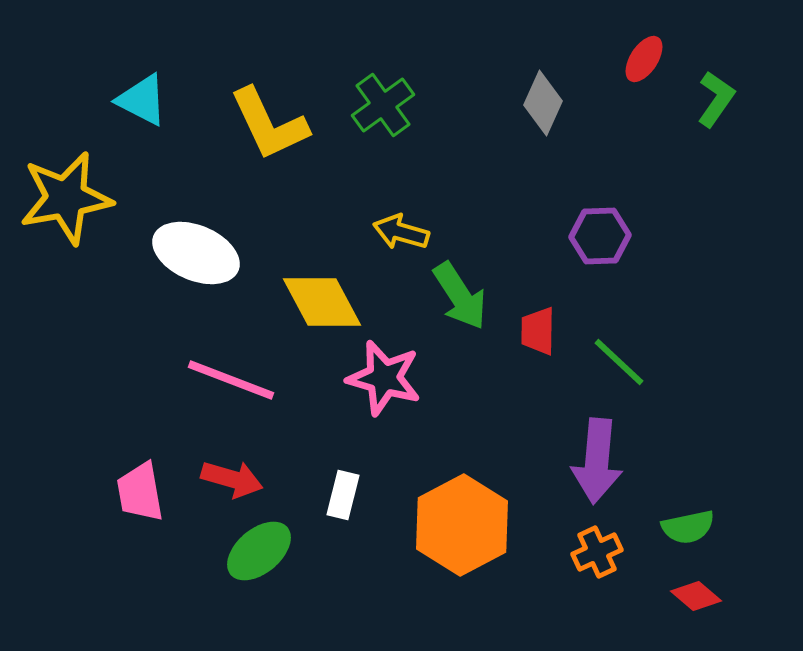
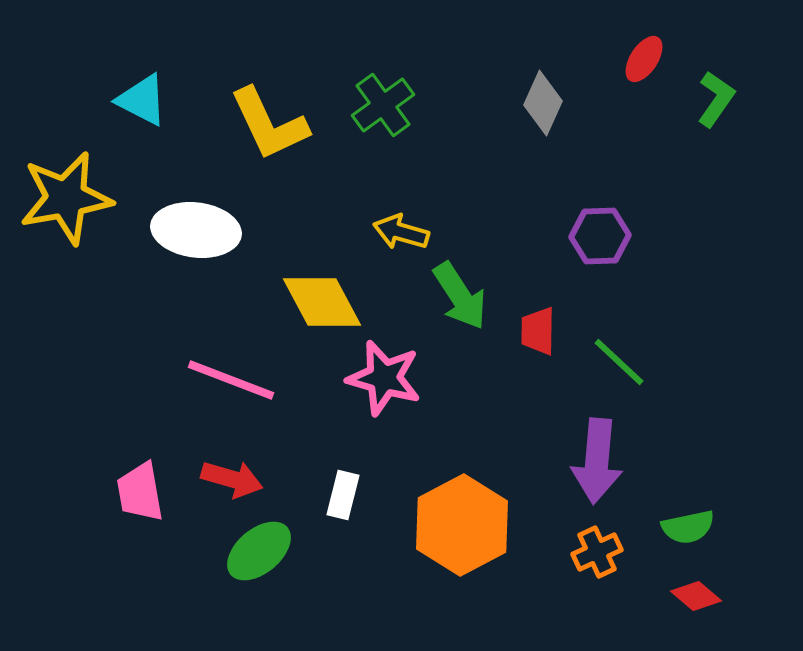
white ellipse: moved 23 px up; rotated 16 degrees counterclockwise
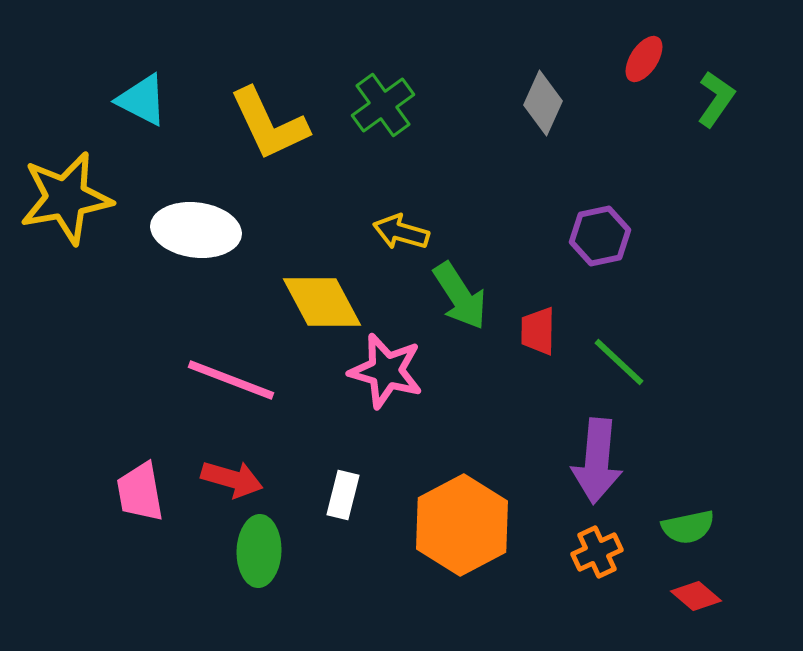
purple hexagon: rotated 10 degrees counterclockwise
pink star: moved 2 px right, 7 px up
green ellipse: rotated 48 degrees counterclockwise
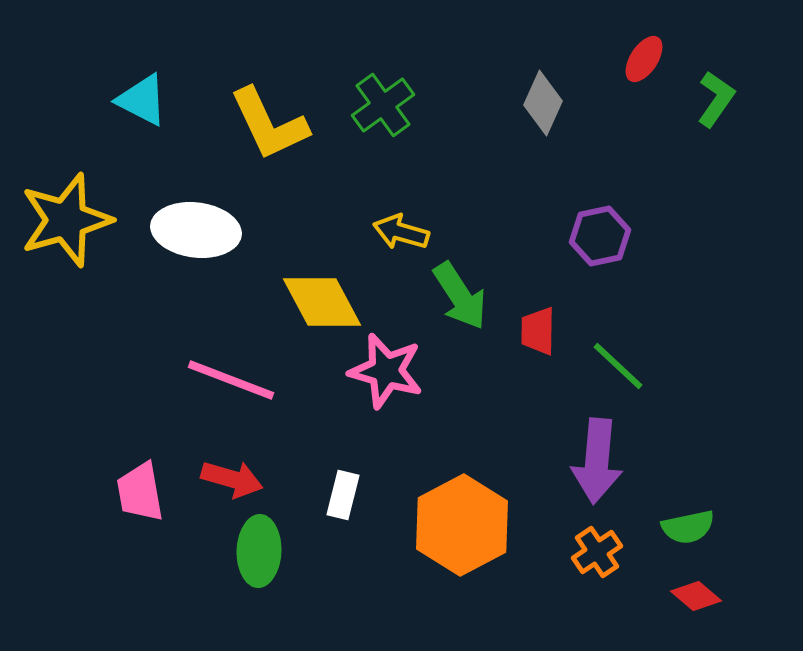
yellow star: moved 22 px down; rotated 6 degrees counterclockwise
green line: moved 1 px left, 4 px down
orange cross: rotated 9 degrees counterclockwise
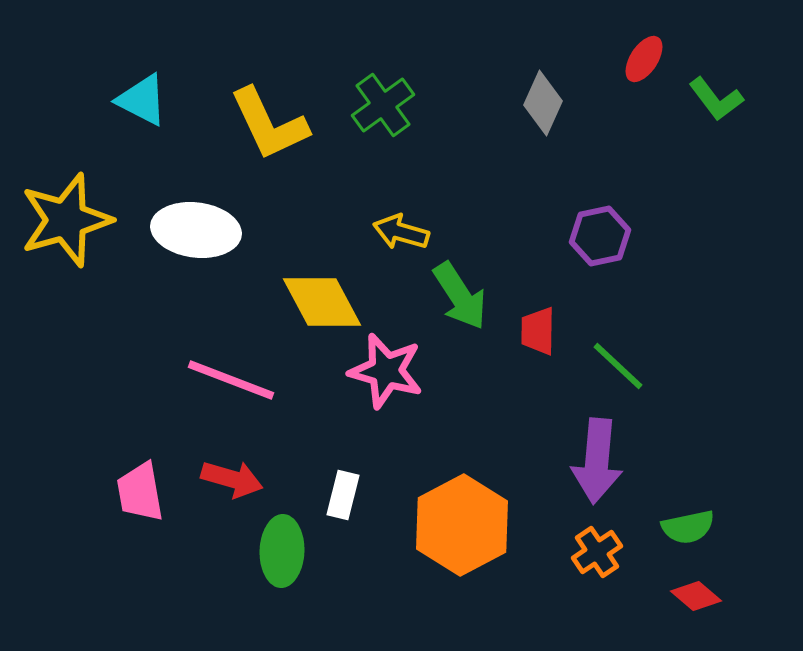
green L-shape: rotated 108 degrees clockwise
green ellipse: moved 23 px right
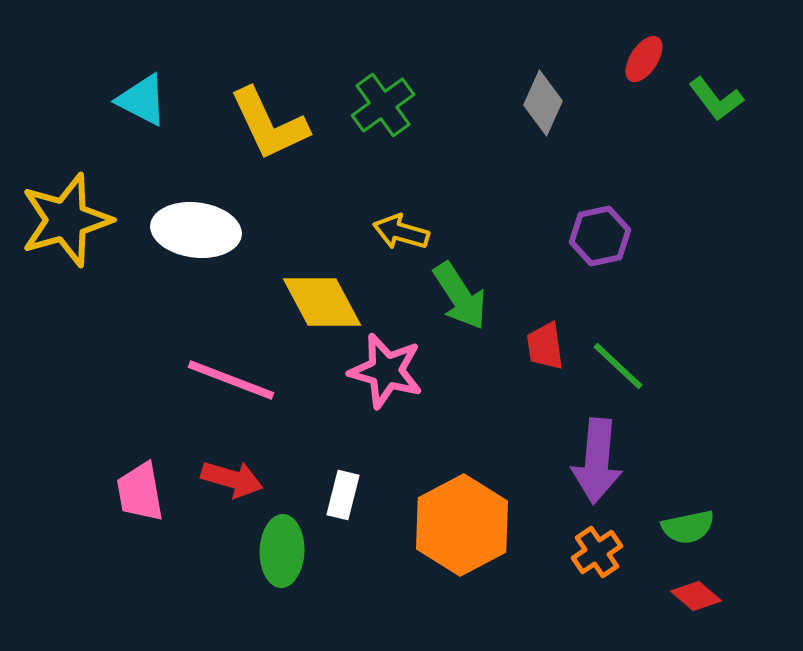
red trapezoid: moved 7 px right, 15 px down; rotated 9 degrees counterclockwise
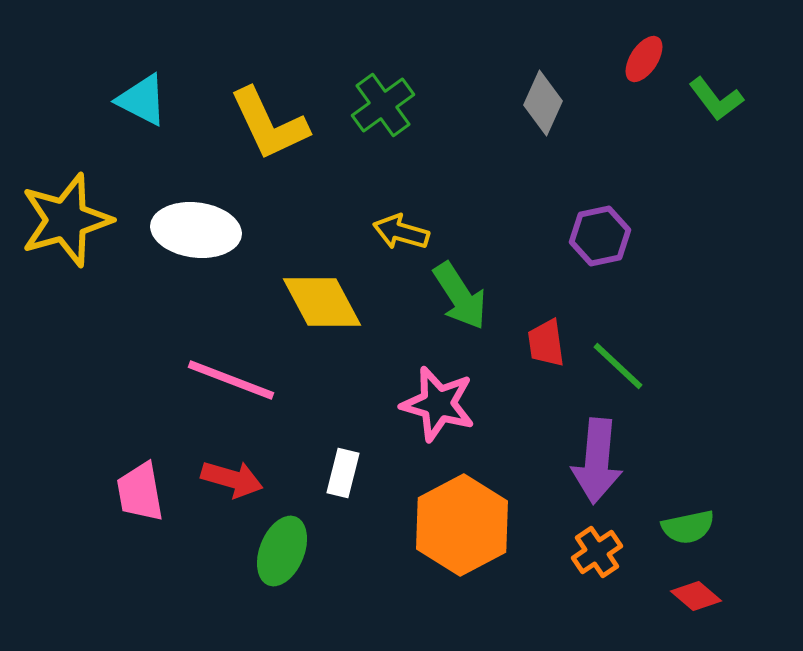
red trapezoid: moved 1 px right, 3 px up
pink star: moved 52 px right, 33 px down
white rectangle: moved 22 px up
green ellipse: rotated 20 degrees clockwise
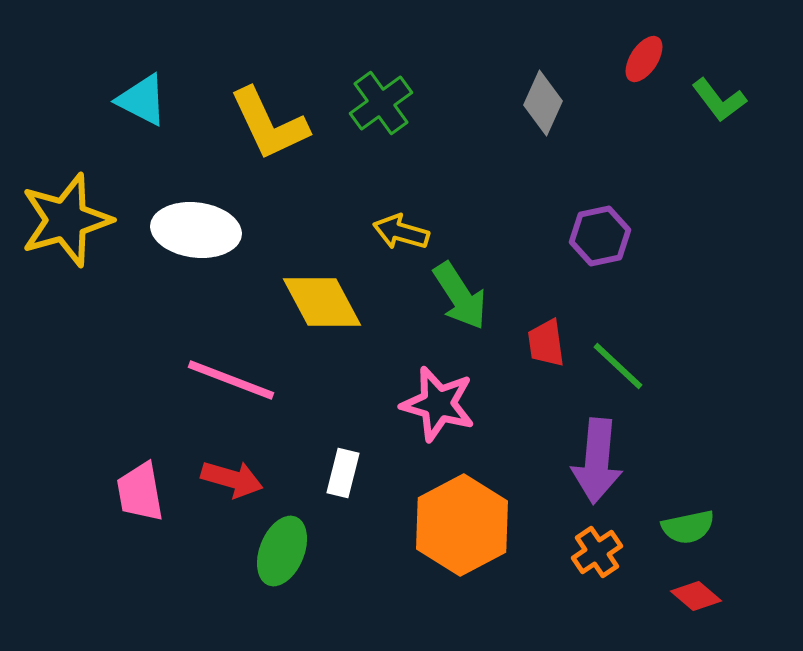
green L-shape: moved 3 px right, 1 px down
green cross: moved 2 px left, 2 px up
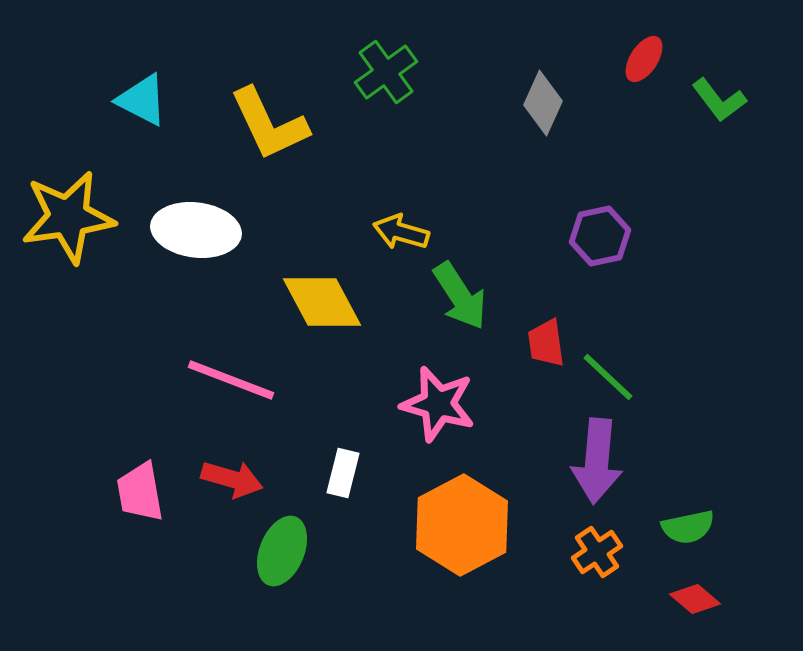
green cross: moved 5 px right, 31 px up
yellow star: moved 2 px right, 3 px up; rotated 8 degrees clockwise
green line: moved 10 px left, 11 px down
red diamond: moved 1 px left, 3 px down
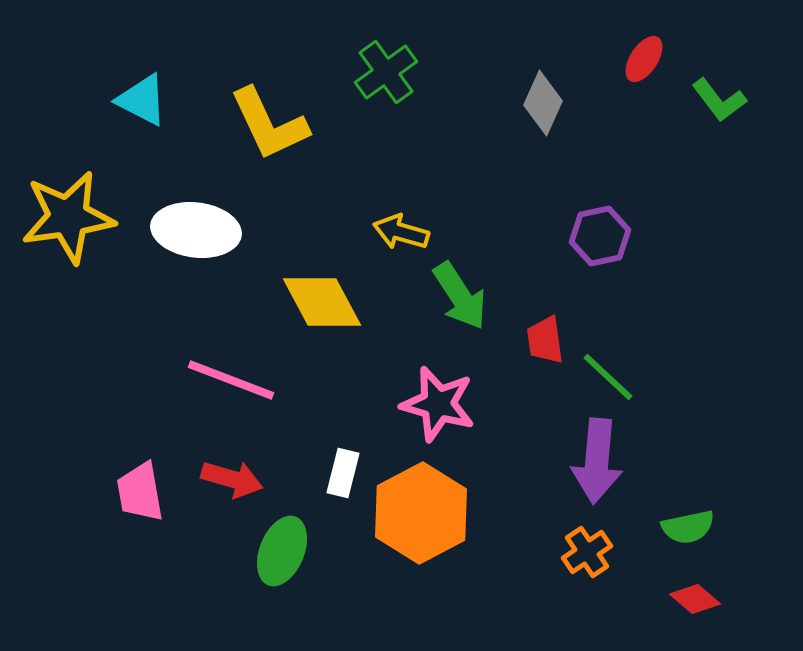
red trapezoid: moved 1 px left, 3 px up
orange hexagon: moved 41 px left, 12 px up
orange cross: moved 10 px left
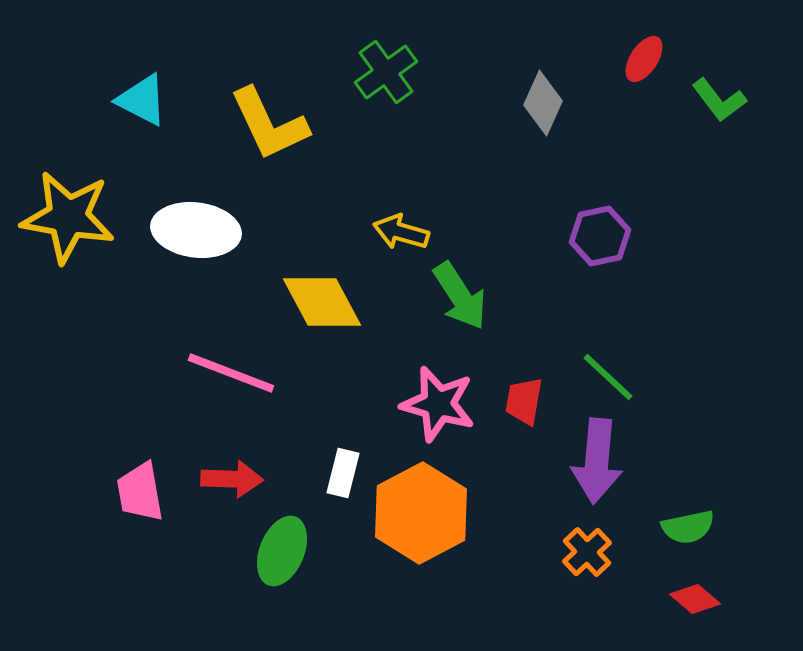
yellow star: rotated 18 degrees clockwise
red trapezoid: moved 21 px left, 61 px down; rotated 18 degrees clockwise
pink line: moved 7 px up
red arrow: rotated 14 degrees counterclockwise
orange cross: rotated 9 degrees counterclockwise
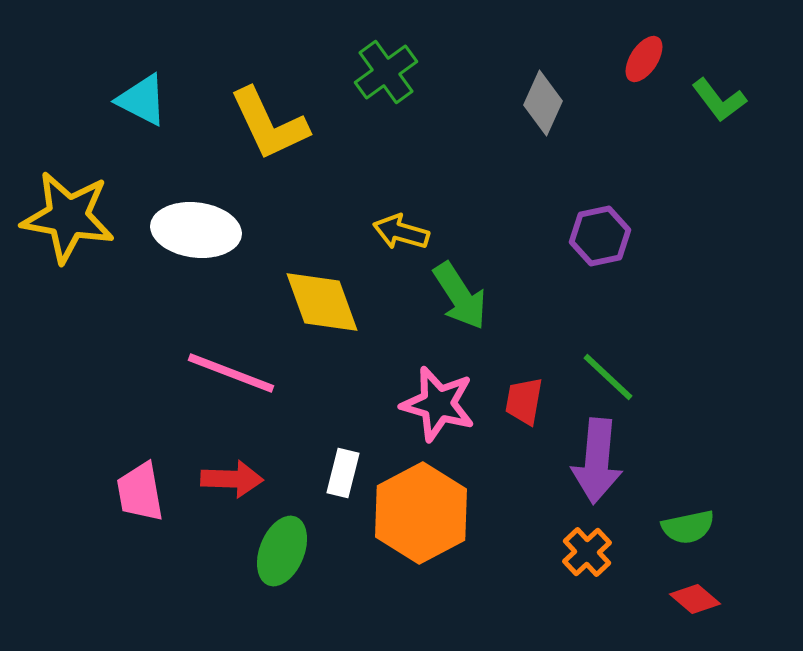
yellow diamond: rotated 8 degrees clockwise
